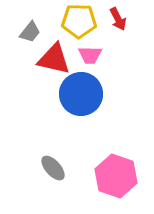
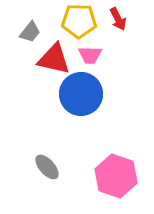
gray ellipse: moved 6 px left, 1 px up
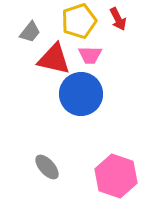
yellow pentagon: rotated 20 degrees counterclockwise
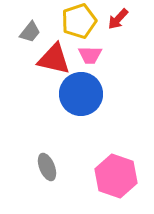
red arrow: rotated 70 degrees clockwise
gray ellipse: rotated 20 degrees clockwise
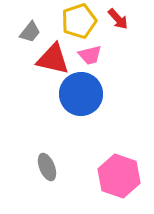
red arrow: rotated 85 degrees counterclockwise
pink trapezoid: rotated 15 degrees counterclockwise
red triangle: moved 1 px left
pink hexagon: moved 3 px right
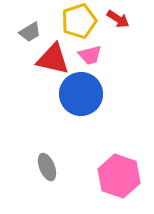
red arrow: rotated 15 degrees counterclockwise
gray trapezoid: rotated 20 degrees clockwise
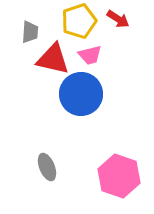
gray trapezoid: rotated 55 degrees counterclockwise
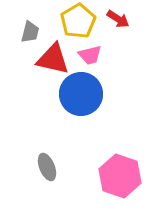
yellow pentagon: moved 1 px left; rotated 12 degrees counterclockwise
gray trapezoid: rotated 10 degrees clockwise
pink hexagon: moved 1 px right
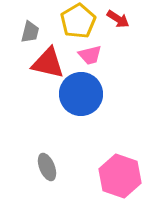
red triangle: moved 5 px left, 4 px down
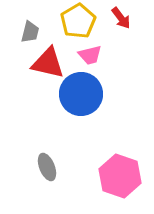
red arrow: moved 3 px right, 1 px up; rotated 20 degrees clockwise
